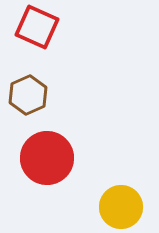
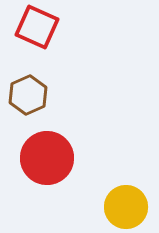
yellow circle: moved 5 px right
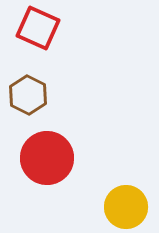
red square: moved 1 px right, 1 px down
brown hexagon: rotated 9 degrees counterclockwise
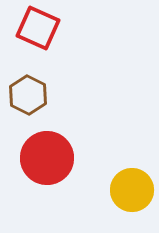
yellow circle: moved 6 px right, 17 px up
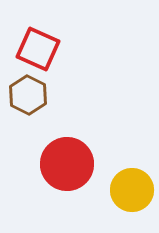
red square: moved 21 px down
red circle: moved 20 px right, 6 px down
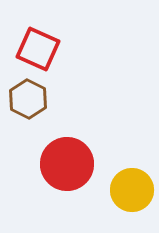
brown hexagon: moved 4 px down
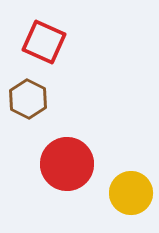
red square: moved 6 px right, 7 px up
yellow circle: moved 1 px left, 3 px down
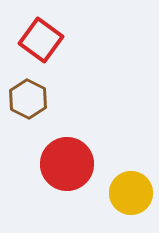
red square: moved 3 px left, 2 px up; rotated 12 degrees clockwise
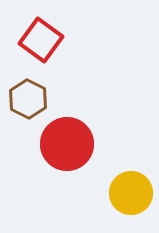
red circle: moved 20 px up
